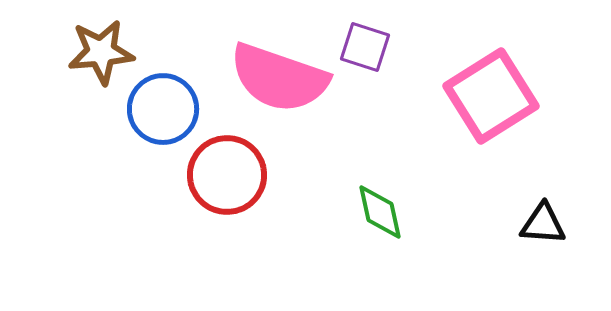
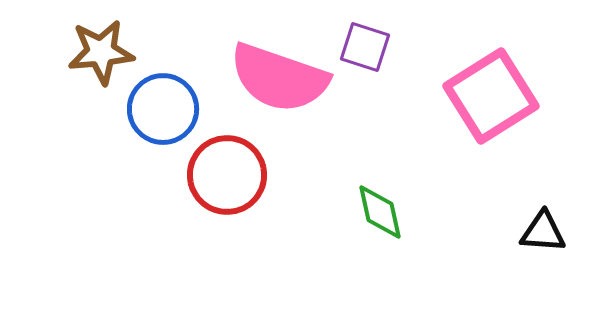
black triangle: moved 8 px down
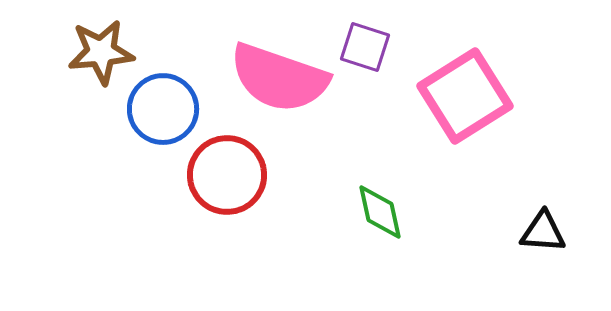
pink square: moved 26 px left
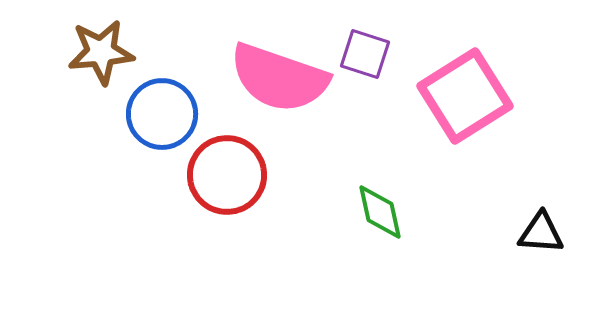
purple square: moved 7 px down
blue circle: moved 1 px left, 5 px down
black triangle: moved 2 px left, 1 px down
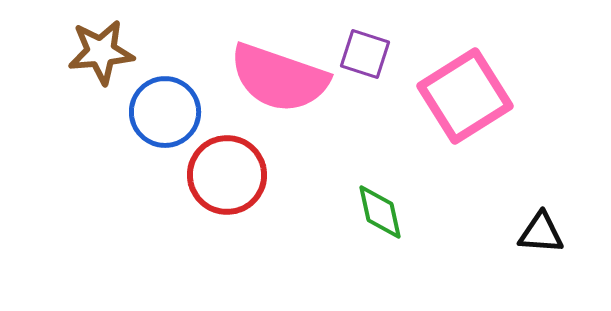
blue circle: moved 3 px right, 2 px up
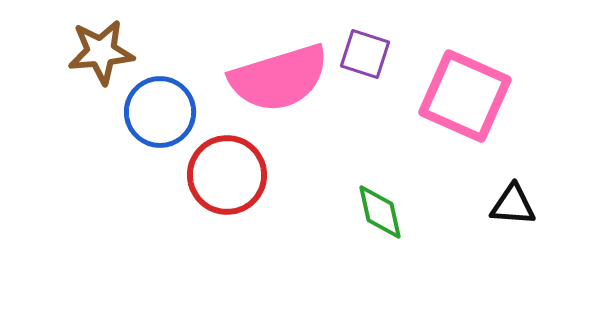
pink semicircle: rotated 36 degrees counterclockwise
pink square: rotated 34 degrees counterclockwise
blue circle: moved 5 px left
black triangle: moved 28 px left, 28 px up
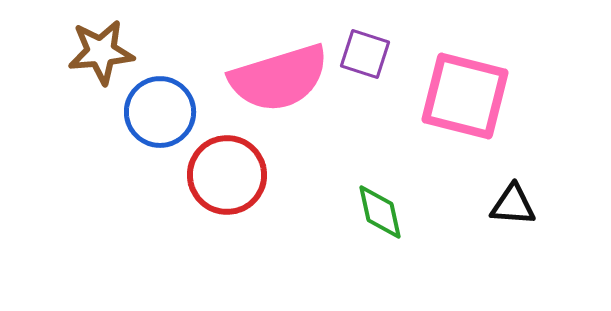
pink square: rotated 10 degrees counterclockwise
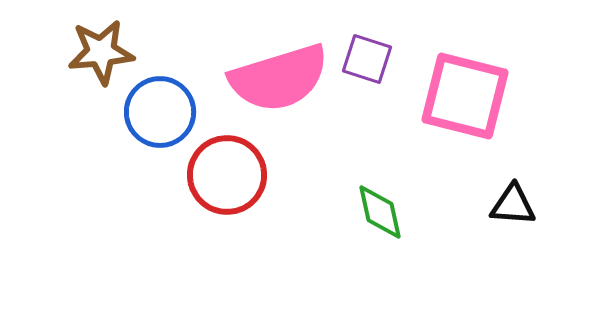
purple square: moved 2 px right, 5 px down
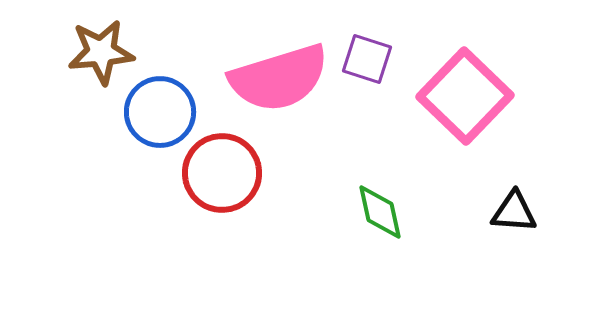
pink square: rotated 30 degrees clockwise
red circle: moved 5 px left, 2 px up
black triangle: moved 1 px right, 7 px down
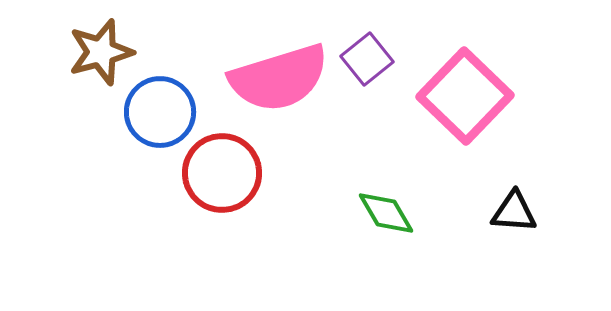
brown star: rotated 10 degrees counterclockwise
purple square: rotated 33 degrees clockwise
green diamond: moved 6 px right, 1 px down; rotated 18 degrees counterclockwise
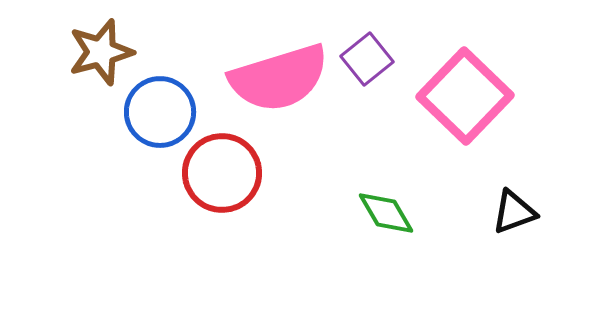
black triangle: rotated 24 degrees counterclockwise
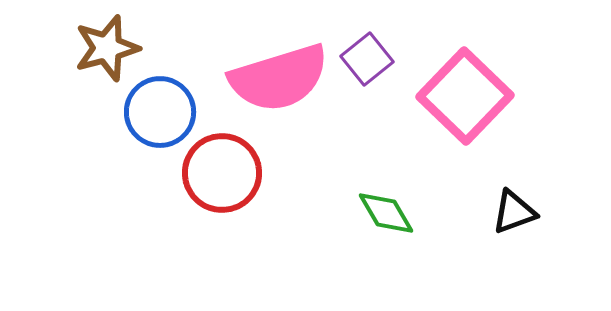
brown star: moved 6 px right, 4 px up
